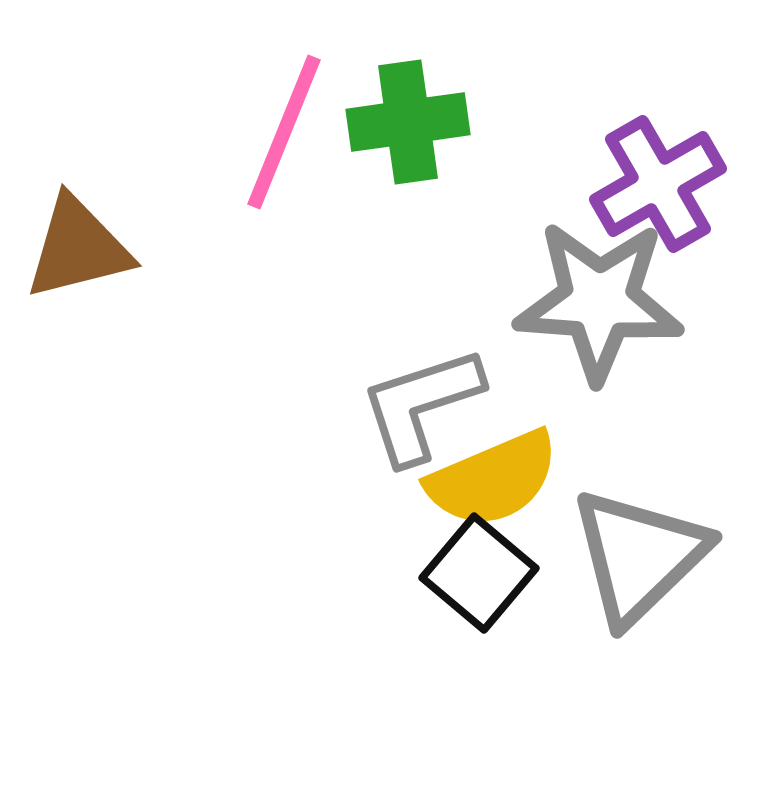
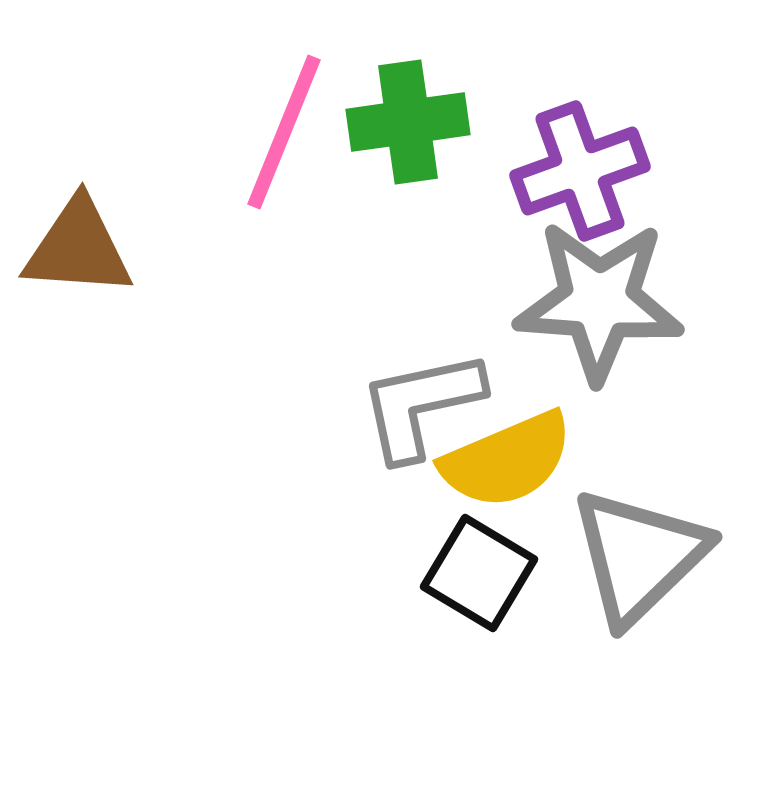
purple cross: moved 78 px left, 13 px up; rotated 10 degrees clockwise
brown triangle: rotated 18 degrees clockwise
gray L-shape: rotated 6 degrees clockwise
yellow semicircle: moved 14 px right, 19 px up
black square: rotated 9 degrees counterclockwise
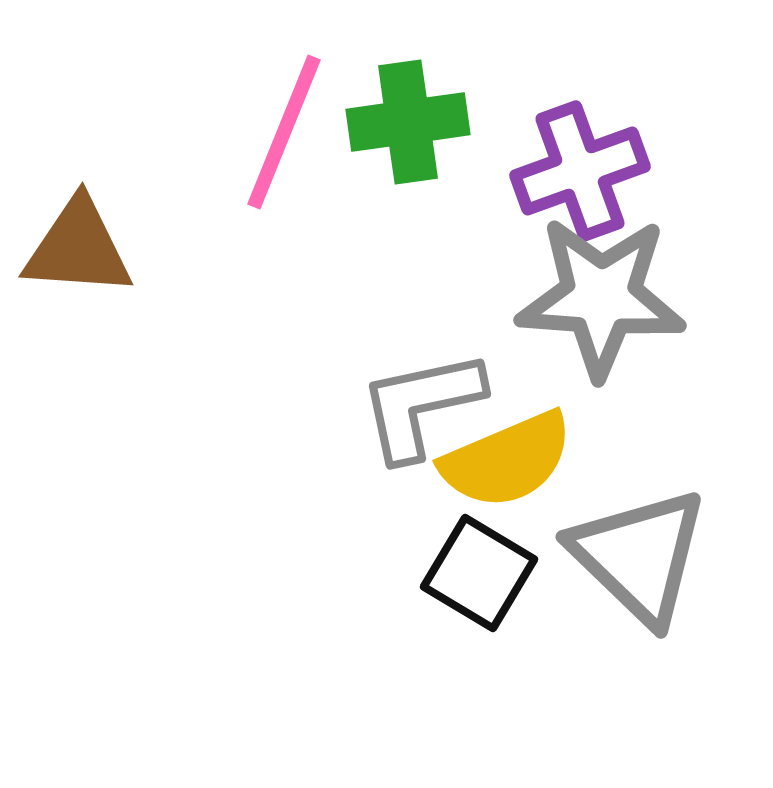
gray star: moved 2 px right, 4 px up
gray triangle: rotated 32 degrees counterclockwise
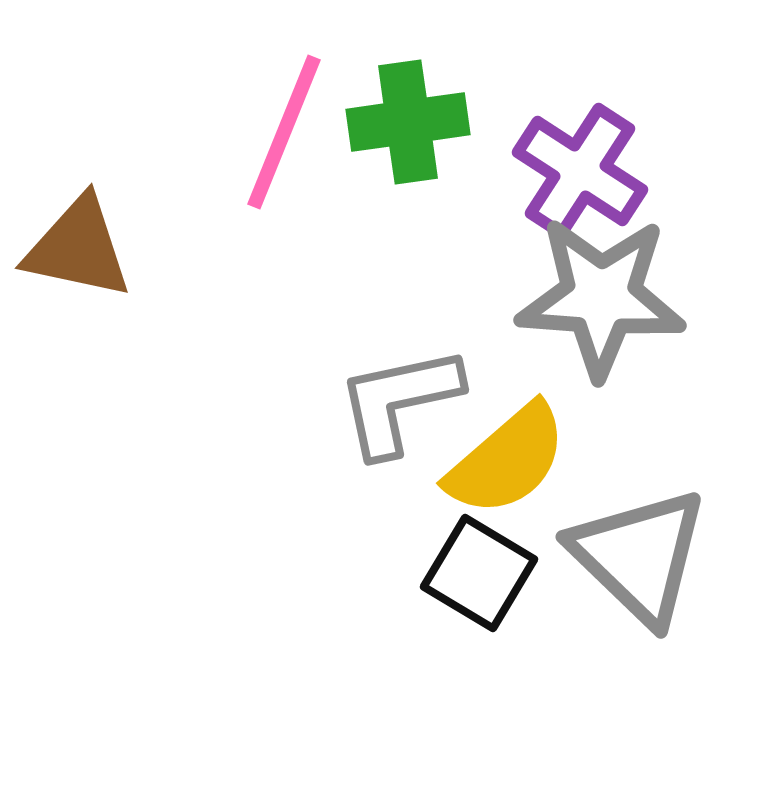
purple cross: rotated 37 degrees counterclockwise
brown triangle: rotated 8 degrees clockwise
gray L-shape: moved 22 px left, 4 px up
yellow semicircle: rotated 18 degrees counterclockwise
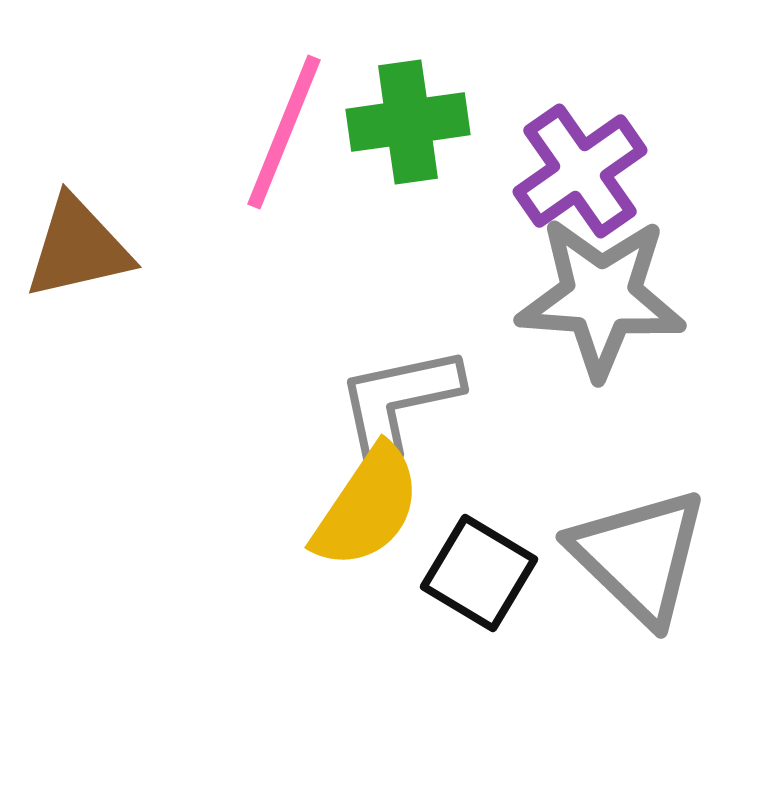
purple cross: rotated 22 degrees clockwise
brown triangle: rotated 25 degrees counterclockwise
yellow semicircle: moved 140 px left, 47 px down; rotated 15 degrees counterclockwise
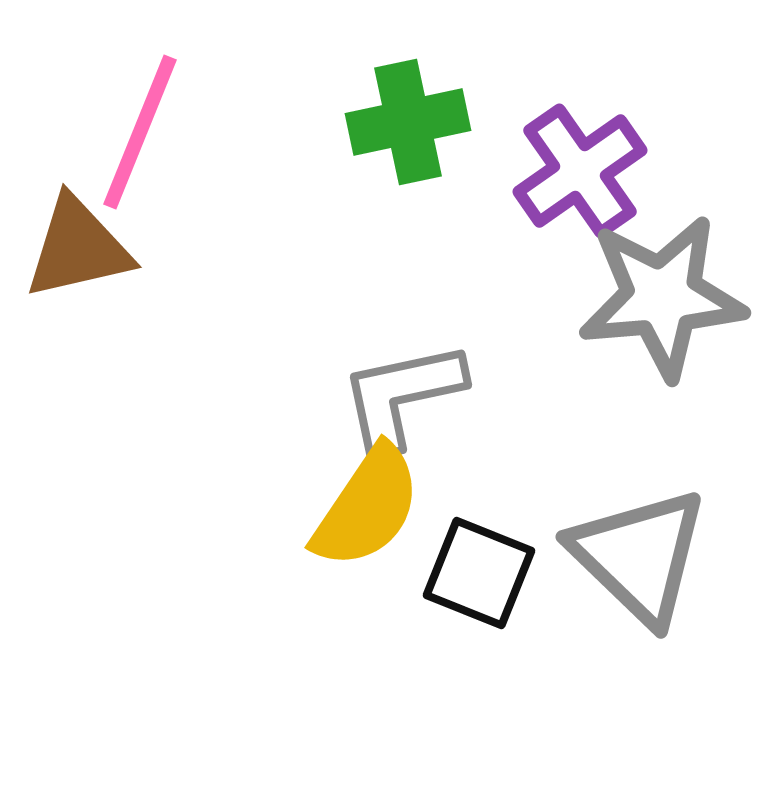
green cross: rotated 4 degrees counterclockwise
pink line: moved 144 px left
gray star: moved 61 px right; rotated 9 degrees counterclockwise
gray L-shape: moved 3 px right, 5 px up
black square: rotated 9 degrees counterclockwise
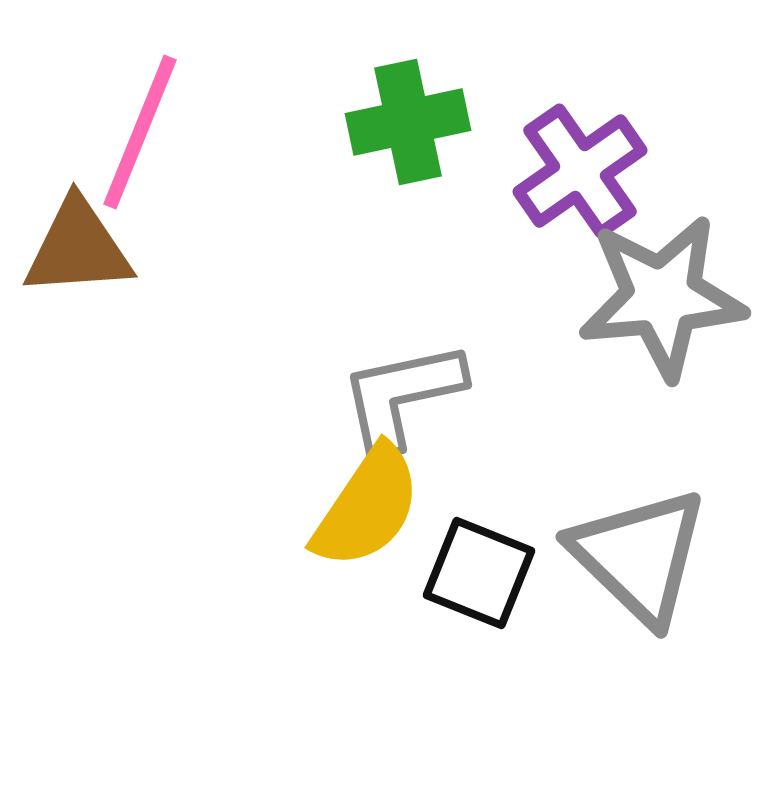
brown triangle: rotated 9 degrees clockwise
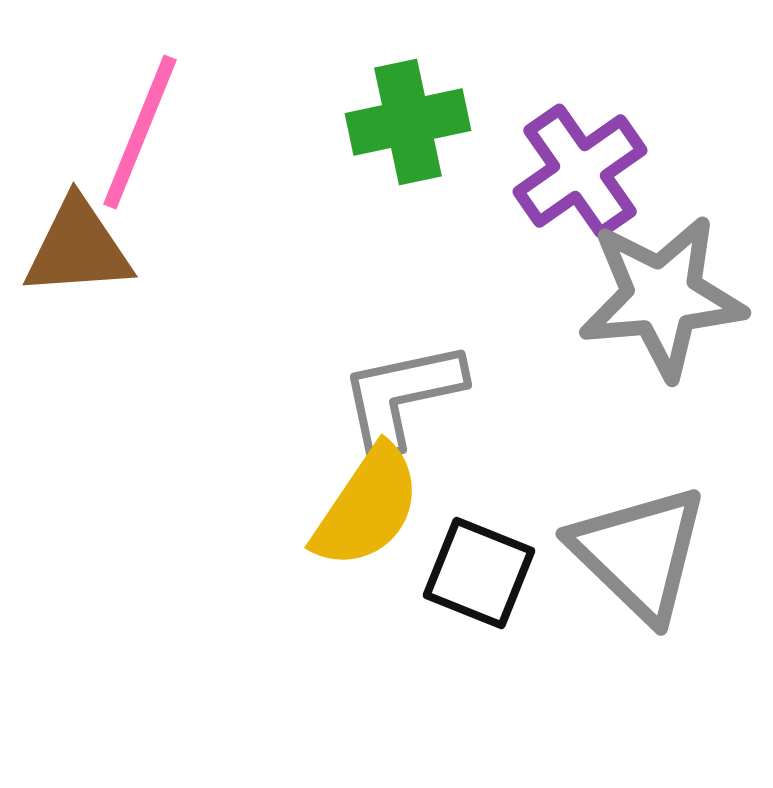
gray triangle: moved 3 px up
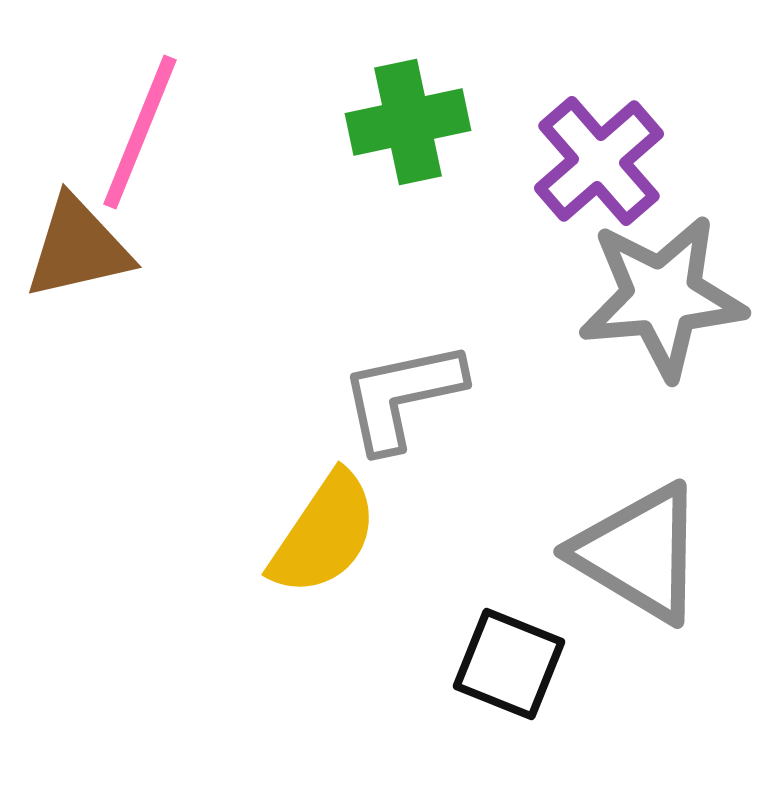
purple cross: moved 19 px right, 10 px up; rotated 6 degrees counterclockwise
brown triangle: rotated 9 degrees counterclockwise
yellow semicircle: moved 43 px left, 27 px down
gray triangle: rotated 13 degrees counterclockwise
black square: moved 30 px right, 91 px down
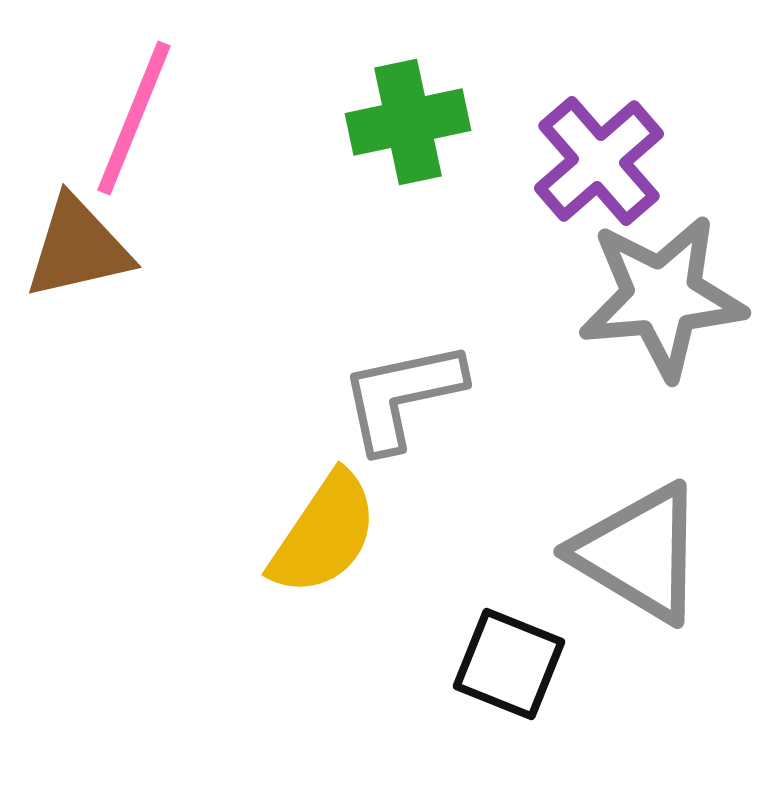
pink line: moved 6 px left, 14 px up
